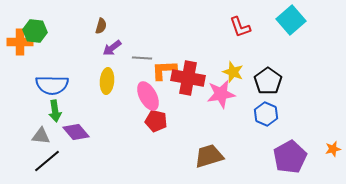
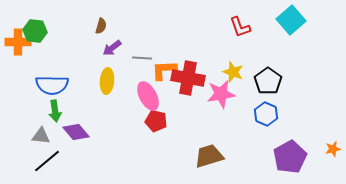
orange cross: moved 2 px left
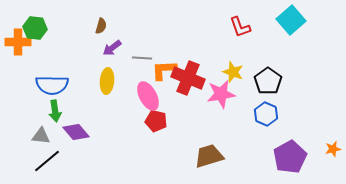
green hexagon: moved 3 px up
red cross: rotated 12 degrees clockwise
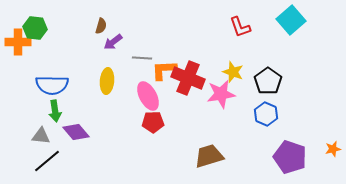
purple arrow: moved 1 px right, 6 px up
red pentagon: moved 3 px left, 1 px down; rotated 15 degrees counterclockwise
purple pentagon: rotated 24 degrees counterclockwise
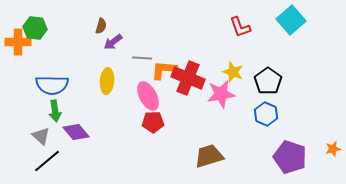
orange L-shape: rotated 8 degrees clockwise
gray triangle: rotated 36 degrees clockwise
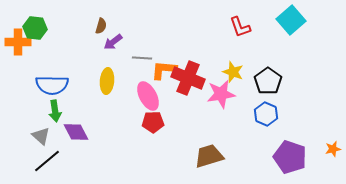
purple diamond: rotated 12 degrees clockwise
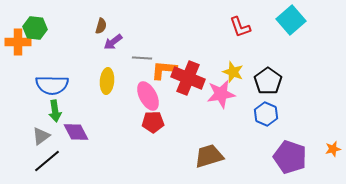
gray triangle: rotated 42 degrees clockwise
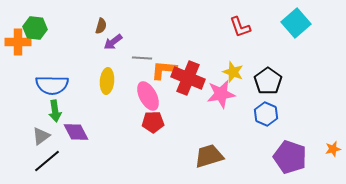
cyan square: moved 5 px right, 3 px down
